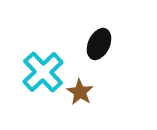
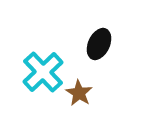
brown star: moved 1 px left, 1 px down
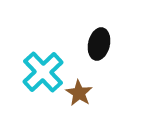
black ellipse: rotated 12 degrees counterclockwise
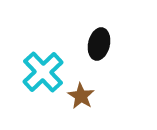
brown star: moved 2 px right, 3 px down
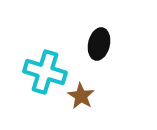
cyan cross: moved 2 px right; rotated 30 degrees counterclockwise
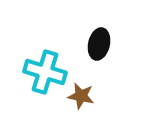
brown star: rotated 20 degrees counterclockwise
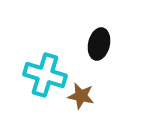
cyan cross: moved 3 px down
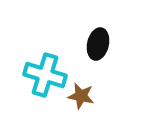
black ellipse: moved 1 px left
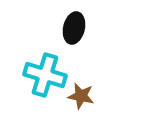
black ellipse: moved 24 px left, 16 px up
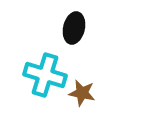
brown star: moved 1 px right, 3 px up
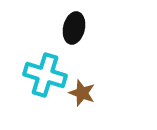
brown star: rotated 8 degrees clockwise
